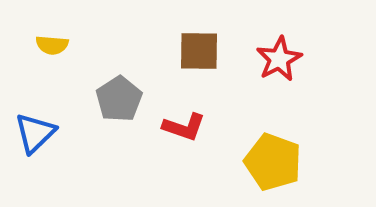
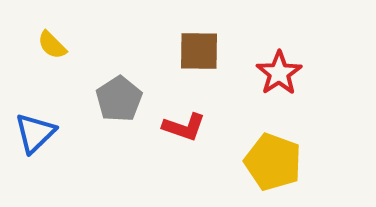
yellow semicircle: rotated 40 degrees clockwise
red star: moved 14 px down; rotated 6 degrees counterclockwise
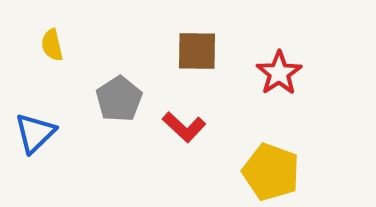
yellow semicircle: rotated 32 degrees clockwise
brown square: moved 2 px left
red L-shape: rotated 24 degrees clockwise
yellow pentagon: moved 2 px left, 10 px down
